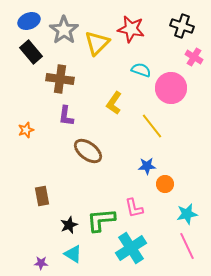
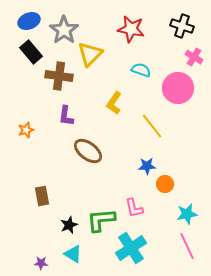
yellow triangle: moved 7 px left, 11 px down
brown cross: moved 1 px left, 3 px up
pink circle: moved 7 px right
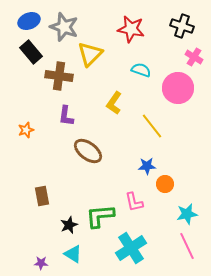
gray star: moved 3 px up; rotated 16 degrees counterclockwise
pink L-shape: moved 6 px up
green L-shape: moved 1 px left, 4 px up
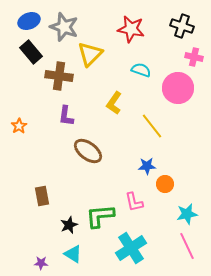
pink cross: rotated 18 degrees counterclockwise
orange star: moved 7 px left, 4 px up; rotated 14 degrees counterclockwise
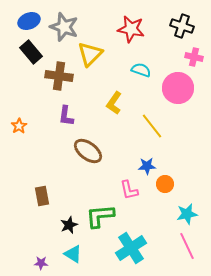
pink L-shape: moved 5 px left, 12 px up
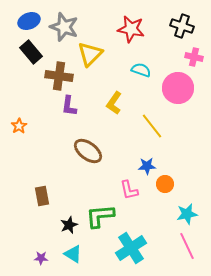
purple L-shape: moved 3 px right, 10 px up
purple star: moved 5 px up
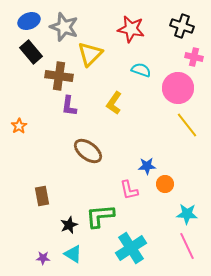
yellow line: moved 35 px right, 1 px up
cyan star: rotated 15 degrees clockwise
purple star: moved 2 px right
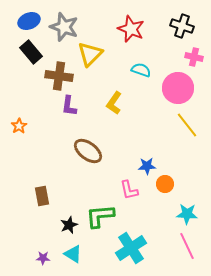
red star: rotated 12 degrees clockwise
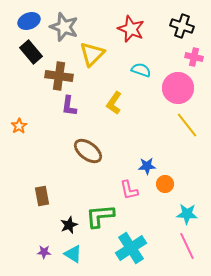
yellow triangle: moved 2 px right
purple star: moved 1 px right, 6 px up
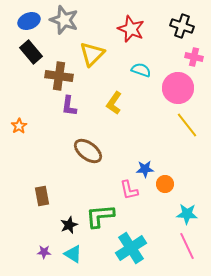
gray star: moved 7 px up
blue star: moved 2 px left, 3 px down
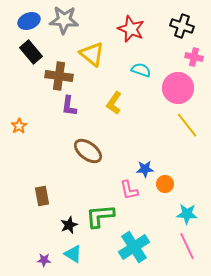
gray star: rotated 16 degrees counterclockwise
yellow triangle: rotated 36 degrees counterclockwise
cyan cross: moved 3 px right, 1 px up
purple star: moved 8 px down
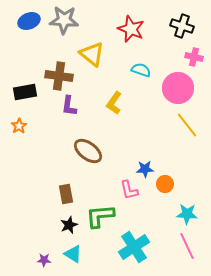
black rectangle: moved 6 px left, 40 px down; rotated 60 degrees counterclockwise
brown rectangle: moved 24 px right, 2 px up
